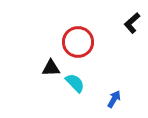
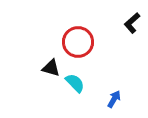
black triangle: rotated 18 degrees clockwise
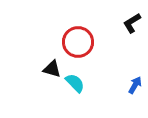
black L-shape: rotated 10 degrees clockwise
black triangle: moved 1 px right, 1 px down
blue arrow: moved 21 px right, 14 px up
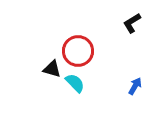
red circle: moved 9 px down
blue arrow: moved 1 px down
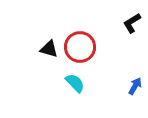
red circle: moved 2 px right, 4 px up
black triangle: moved 3 px left, 20 px up
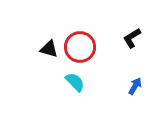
black L-shape: moved 15 px down
cyan semicircle: moved 1 px up
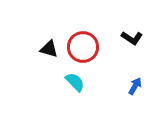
black L-shape: rotated 115 degrees counterclockwise
red circle: moved 3 px right
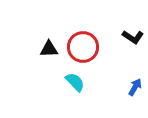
black L-shape: moved 1 px right, 1 px up
black triangle: rotated 18 degrees counterclockwise
blue arrow: moved 1 px down
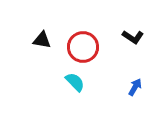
black triangle: moved 7 px left, 9 px up; rotated 12 degrees clockwise
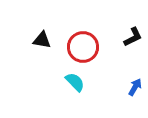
black L-shape: rotated 60 degrees counterclockwise
